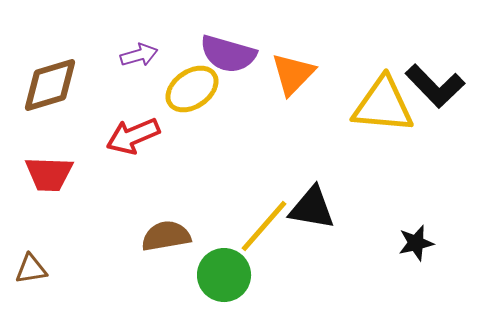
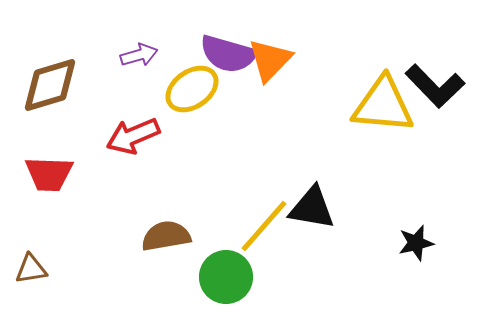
orange triangle: moved 23 px left, 14 px up
green circle: moved 2 px right, 2 px down
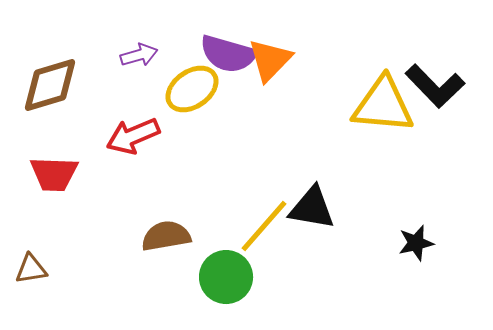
red trapezoid: moved 5 px right
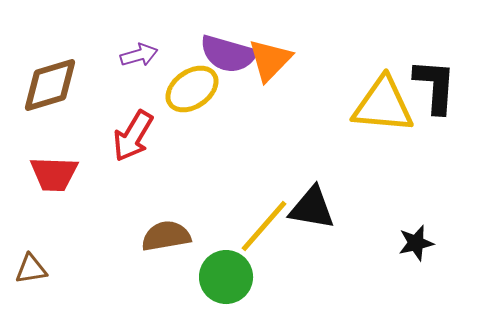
black L-shape: rotated 132 degrees counterclockwise
red arrow: rotated 36 degrees counterclockwise
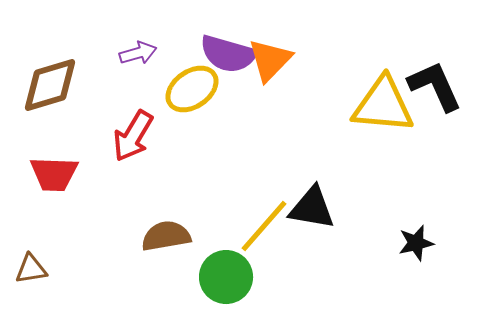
purple arrow: moved 1 px left, 2 px up
black L-shape: rotated 28 degrees counterclockwise
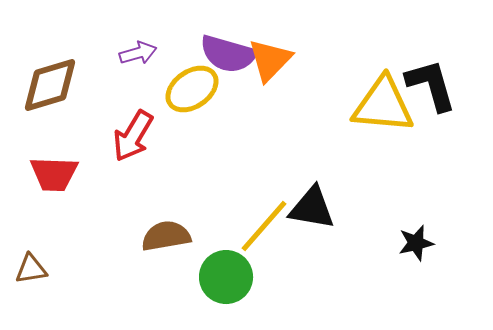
black L-shape: moved 4 px left, 1 px up; rotated 8 degrees clockwise
